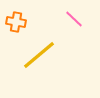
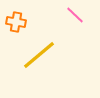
pink line: moved 1 px right, 4 px up
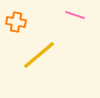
pink line: rotated 24 degrees counterclockwise
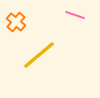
orange cross: rotated 30 degrees clockwise
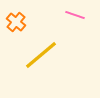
yellow line: moved 2 px right
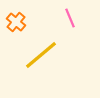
pink line: moved 5 px left, 3 px down; rotated 48 degrees clockwise
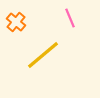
yellow line: moved 2 px right
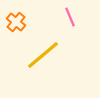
pink line: moved 1 px up
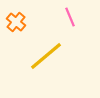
yellow line: moved 3 px right, 1 px down
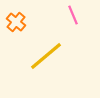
pink line: moved 3 px right, 2 px up
